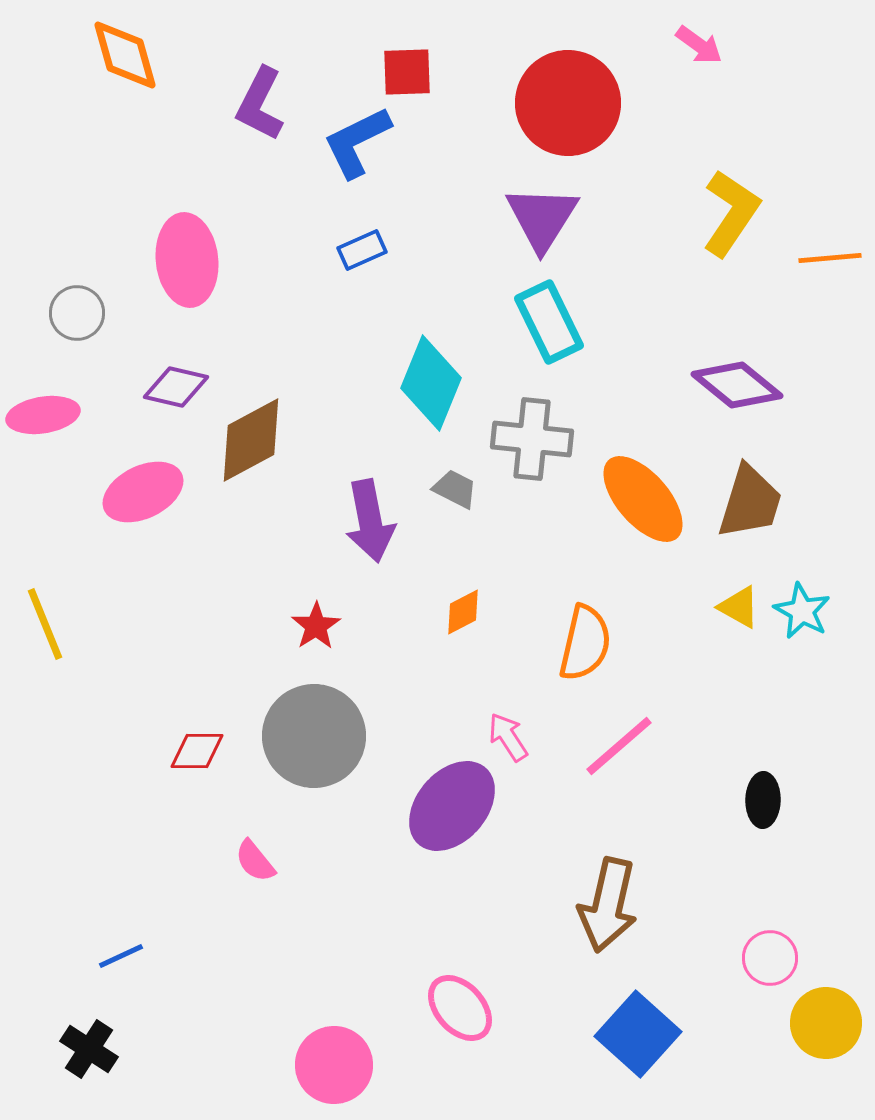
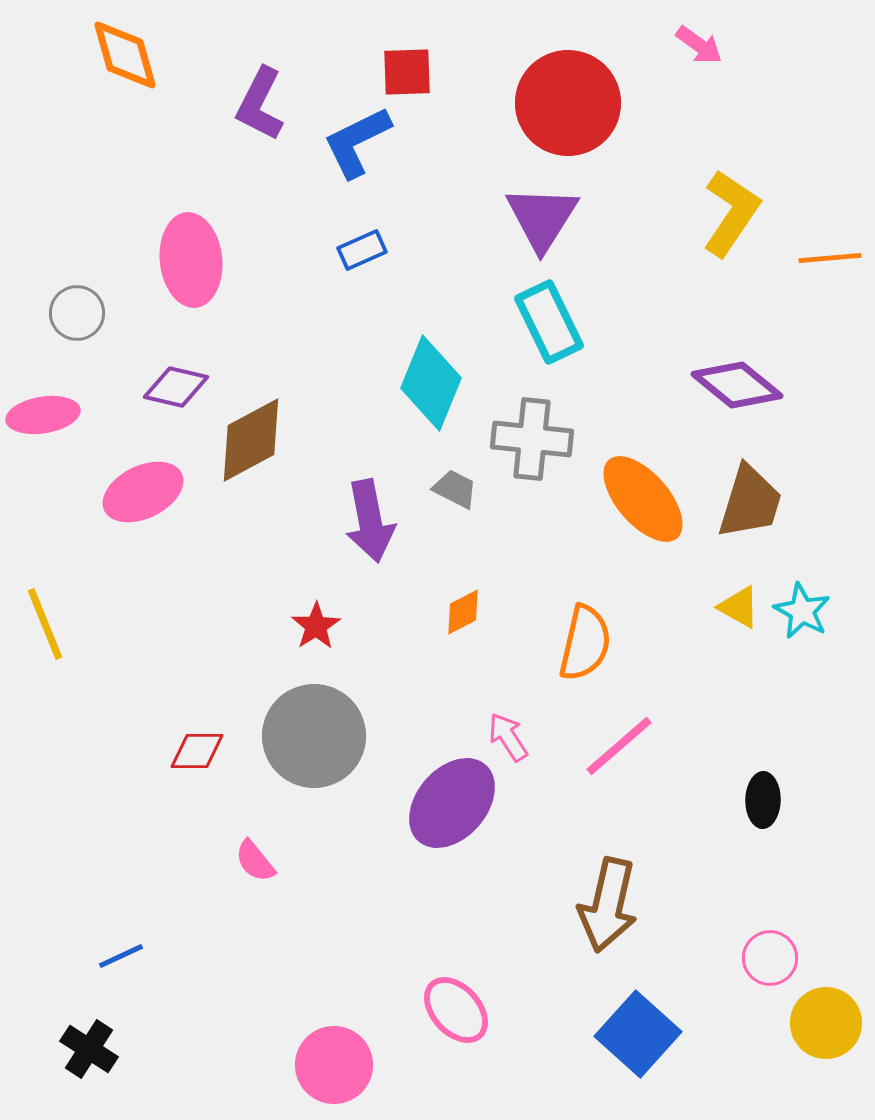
pink ellipse at (187, 260): moved 4 px right
purple ellipse at (452, 806): moved 3 px up
pink ellipse at (460, 1008): moved 4 px left, 2 px down
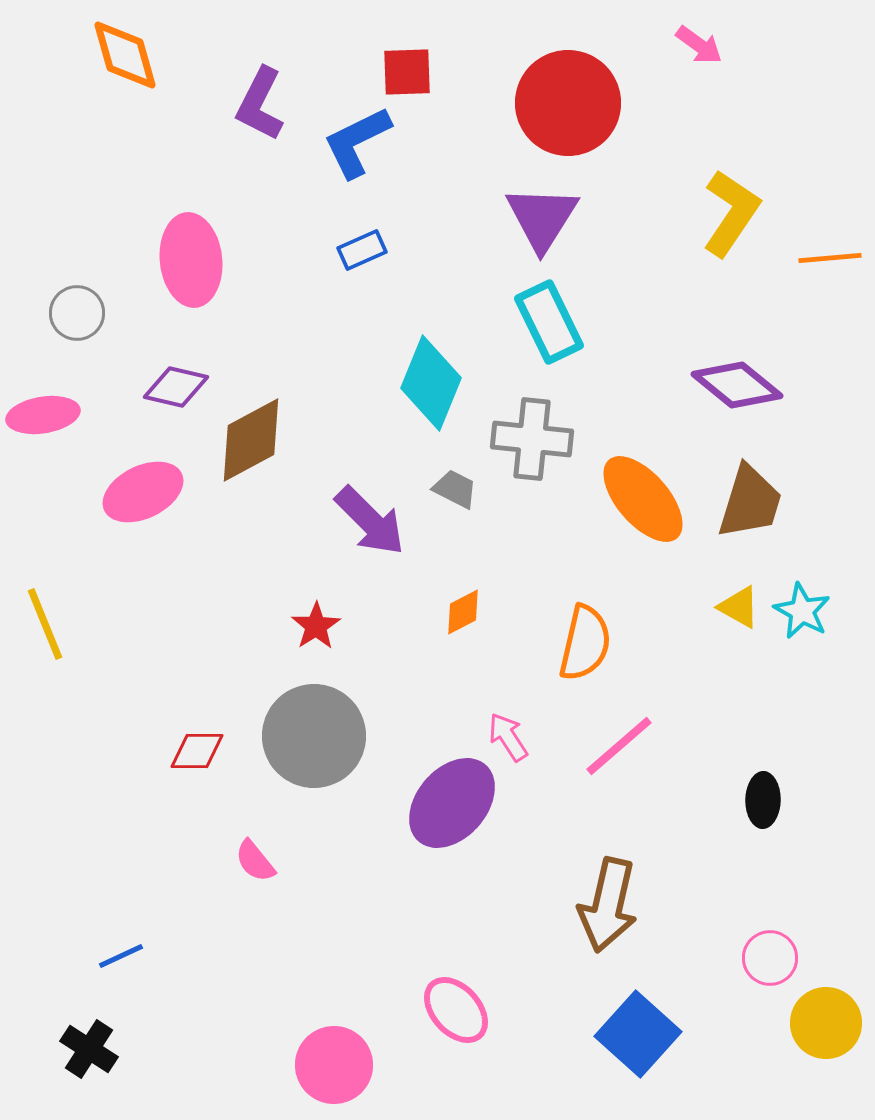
purple arrow at (370, 521): rotated 34 degrees counterclockwise
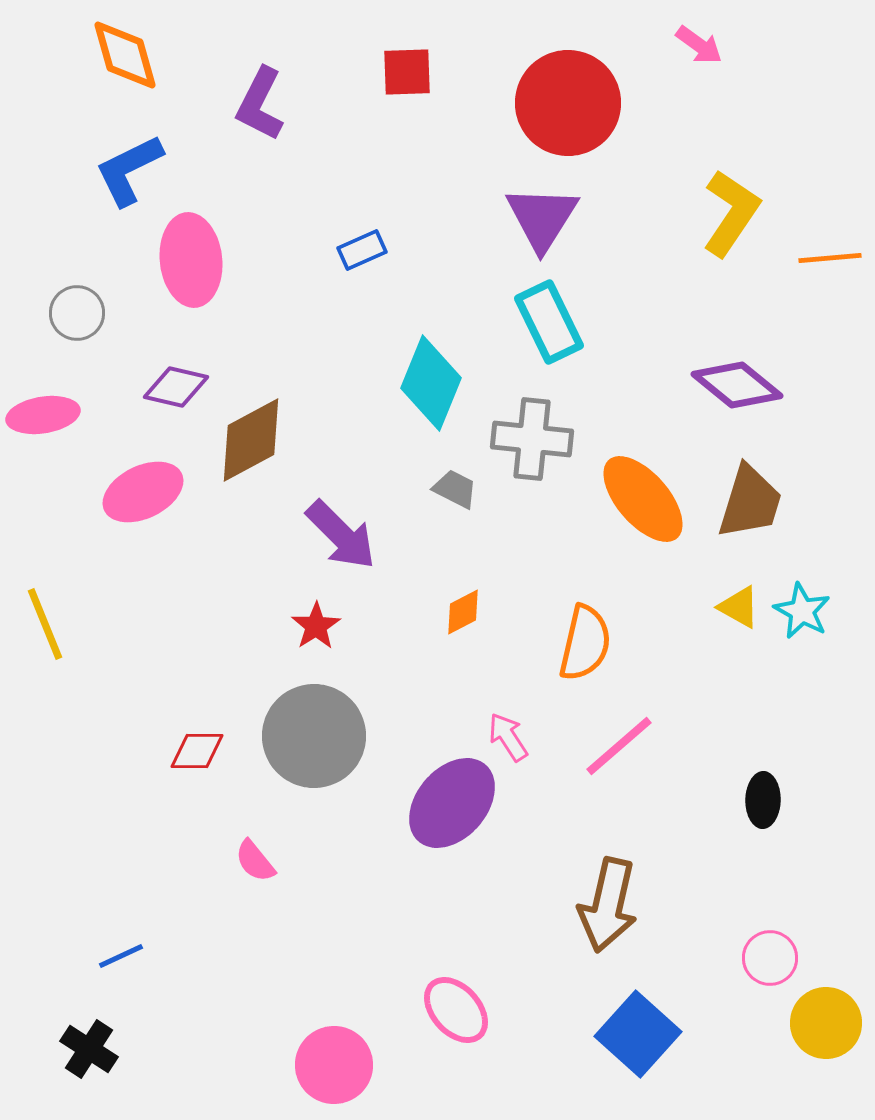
blue L-shape at (357, 142): moved 228 px left, 28 px down
purple arrow at (370, 521): moved 29 px left, 14 px down
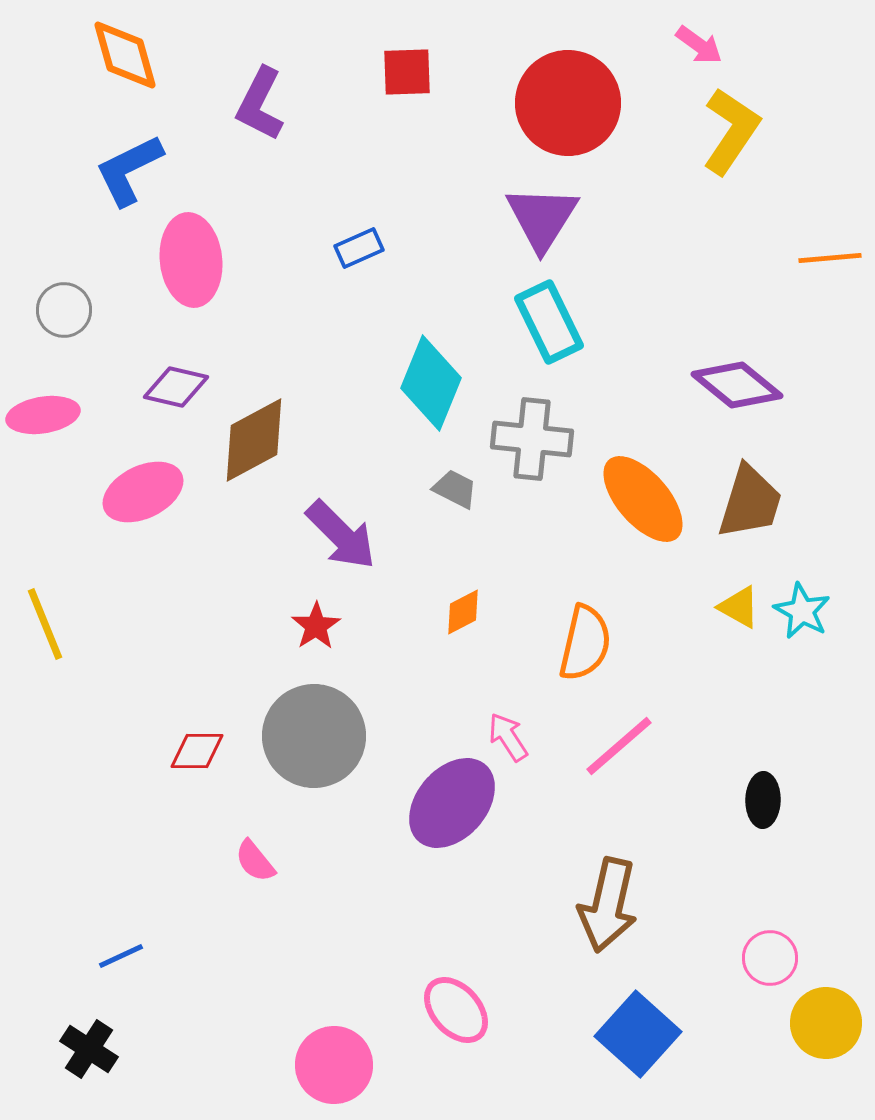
yellow L-shape at (731, 213): moved 82 px up
blue rectangle at (362, 250): moved 3 px left, 2 px up
gray circle at (77, 313): moved 13 px left, 3 px up
brown diamond at (251, 440): moved 3 px right
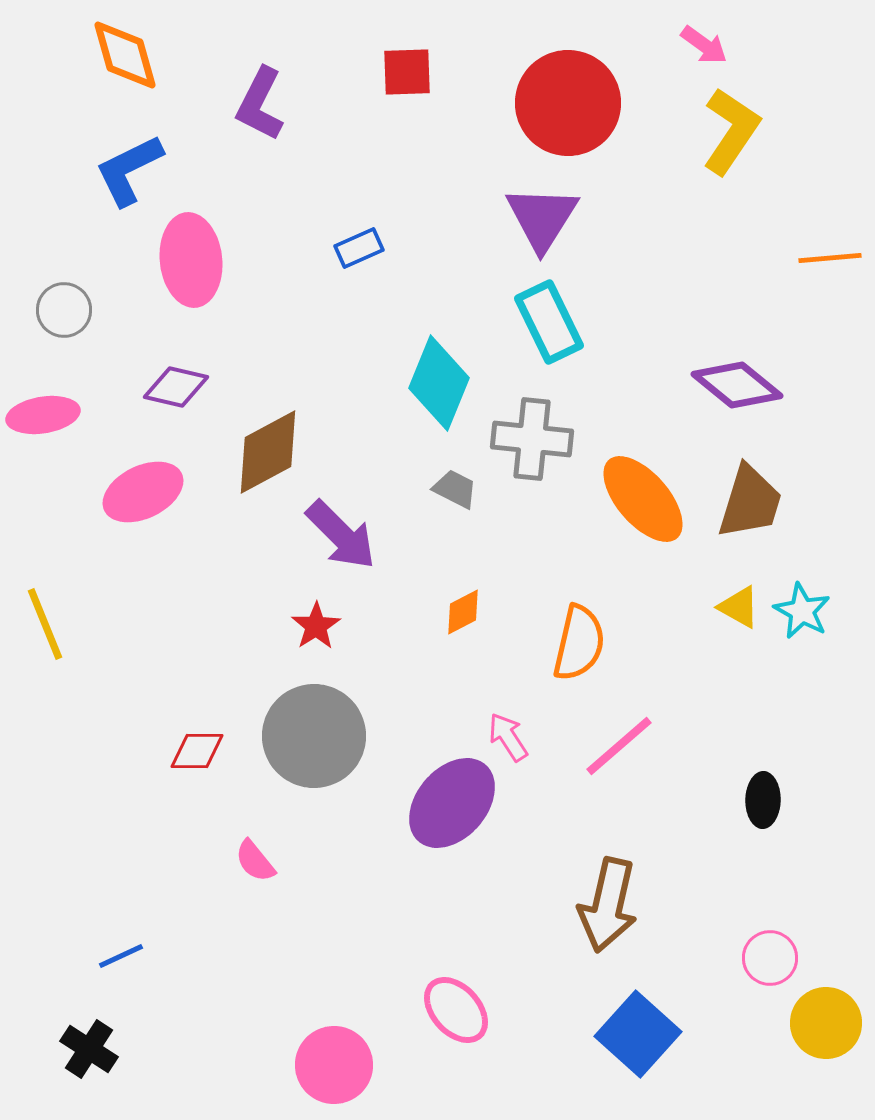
pink arrow at (699, 45): moved 5 px right
cyan diamond at (431, 383): moved 8 px right
brown diamond at (254, 440): moved 14 px right, 12 px down
orange semicircle at (585, 643): moved 6 px left
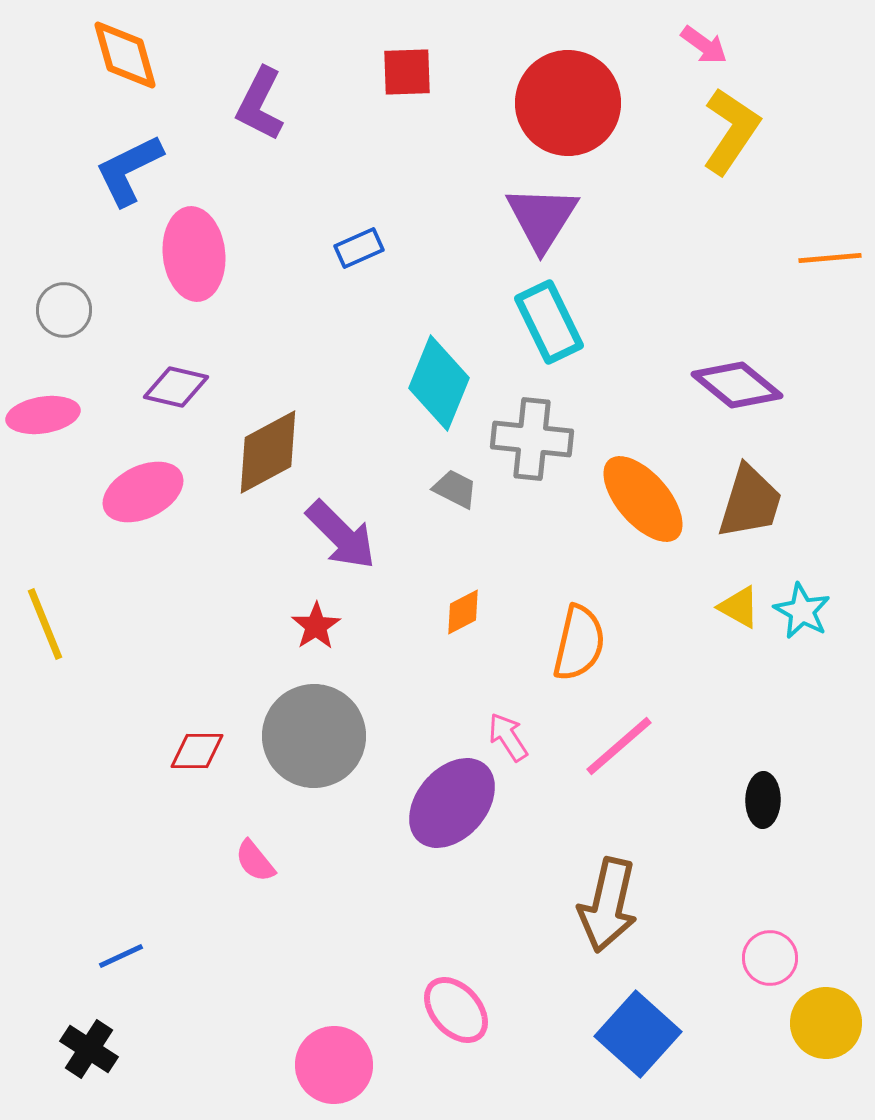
pink ellipse at (191, 260): moved 3 px right, 6 px up
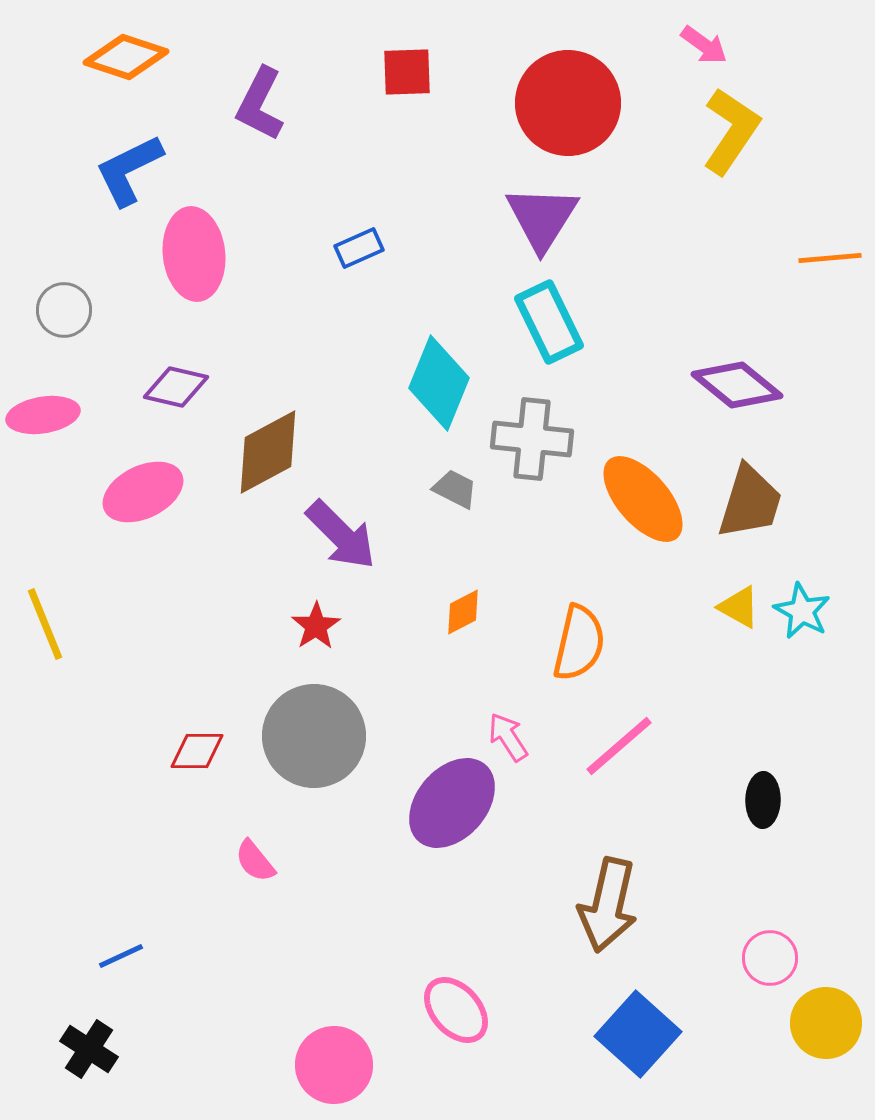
orange diamond at (125, 55): moved 1 px right, 2 px down; rotated 56 degrees counterclockwise
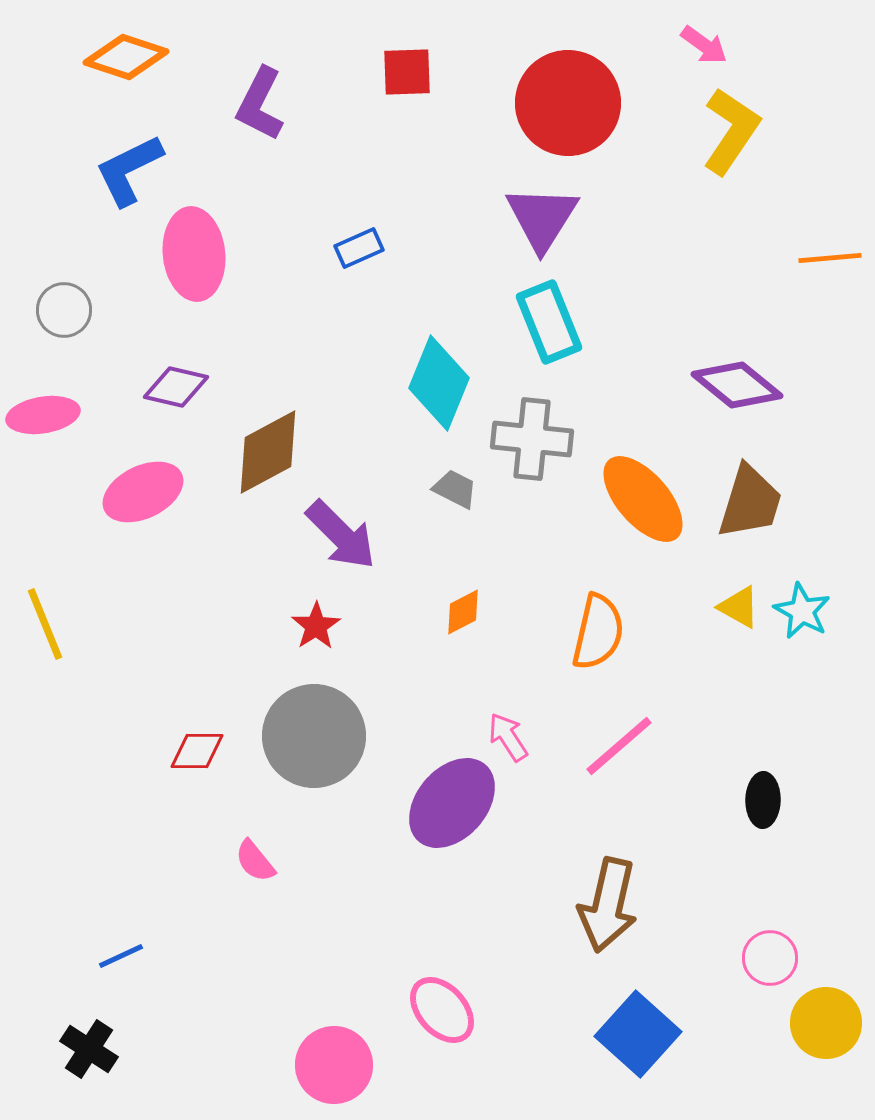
cyan rectangle at (549, 322): rotated 4 degrees clockwise
orange semicircle at (579, 643): moved 19 px right, 11 px up
pink ellipse at (456, 1010): moved 14 px left
